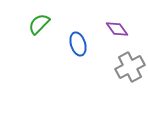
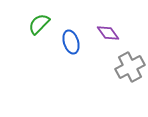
purple diamond: moved 9 px left, 4 px down
blue ellipse: moved 7 px left, 2 px up
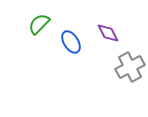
purple diamond: rotated 10 degrees clockwise
blue ellipse: rotated 15 degrees counterclockwise
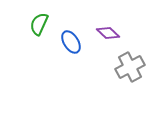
green semicircle: rotated 20 degrees counterclockwise
purple diamond: rotated 20 degrees counterclockwise
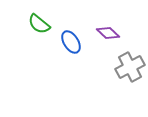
green semicircle: rotated 75 degrees counterclockwise
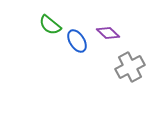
green semicircle: moved 11 px right, 1 px down
blue ellipse: moved 6 px right, 1 px up
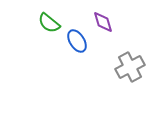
green semicircle: moved 1 px left, 2 px up
purple diamond: moved 5 px left, 11 px up; rotated 30 degrees clockwise
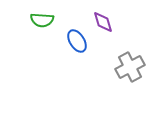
green semicircle: moved 7 px left, 3 px up; rotated 35 degrees counterclockwise
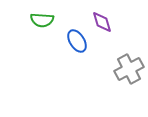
purple diamond: moved 1 px left
gray cross: moved 1 px left, 2 px down
